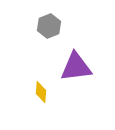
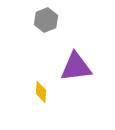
gray hexagon: moved 3 px left, 6 px up
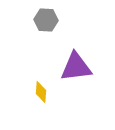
gray hexagon: rotated 25 degrees clockwise
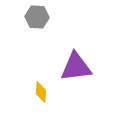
gray hexagon: moved 9 px left, 3 px up
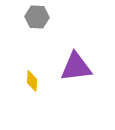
yellow diamond: moved 9 px left, 11 px up
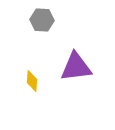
gray hexagon: moved 5 px right, 3 px down
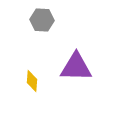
purple triangle: rotated 8 degrees clockwise
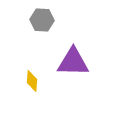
purple triangle: moved 3 px left, 5 px up
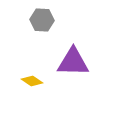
yellow diamond: rotated 60 degrees counterclockwise
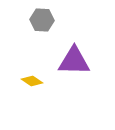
purple triangle: moved 1 px right, 1 px up
